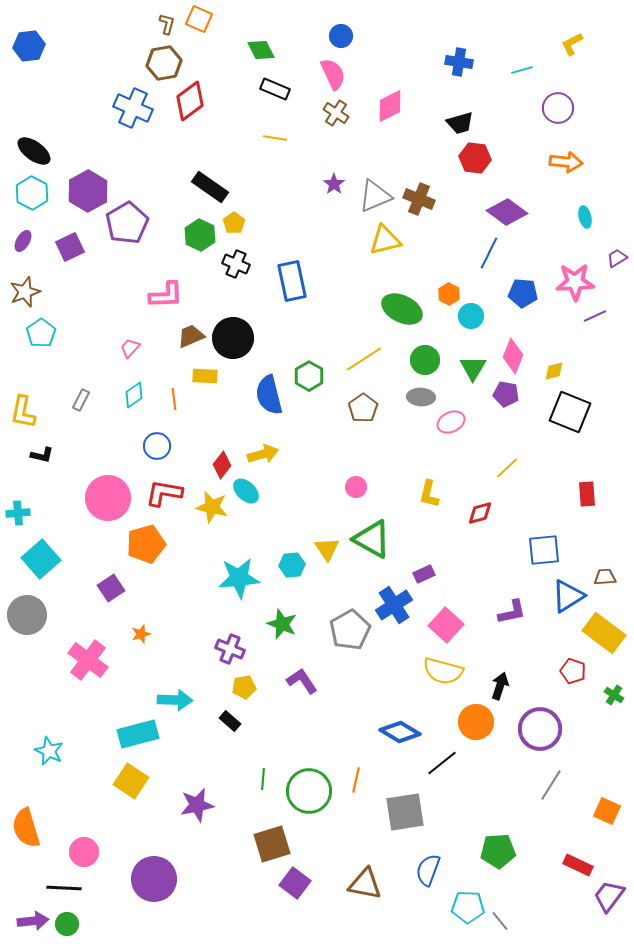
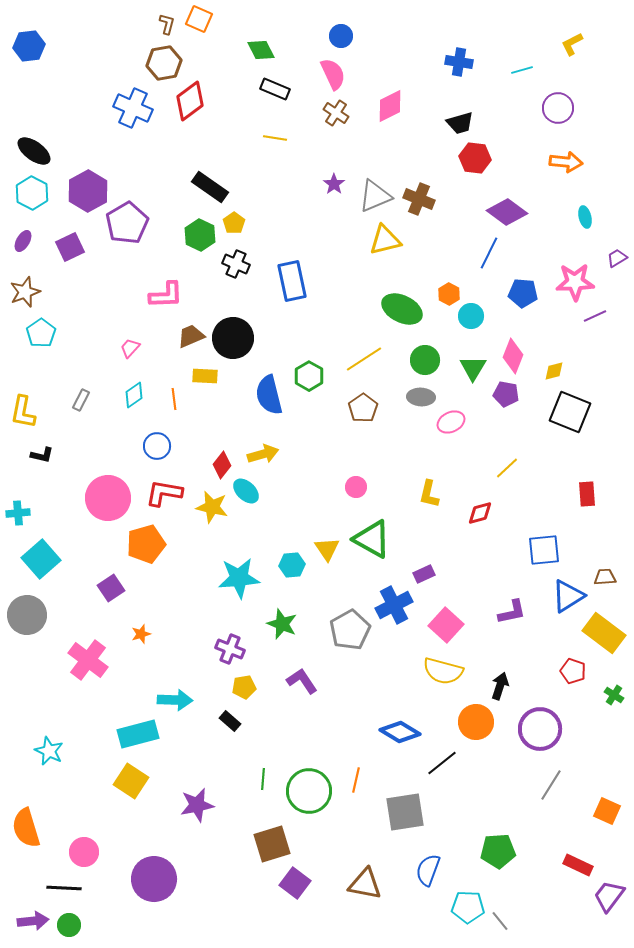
blue cross at (394, 605): rotated 6 degrees clockwise
green circle at (67, 924): moved 2 px right, 1 px down
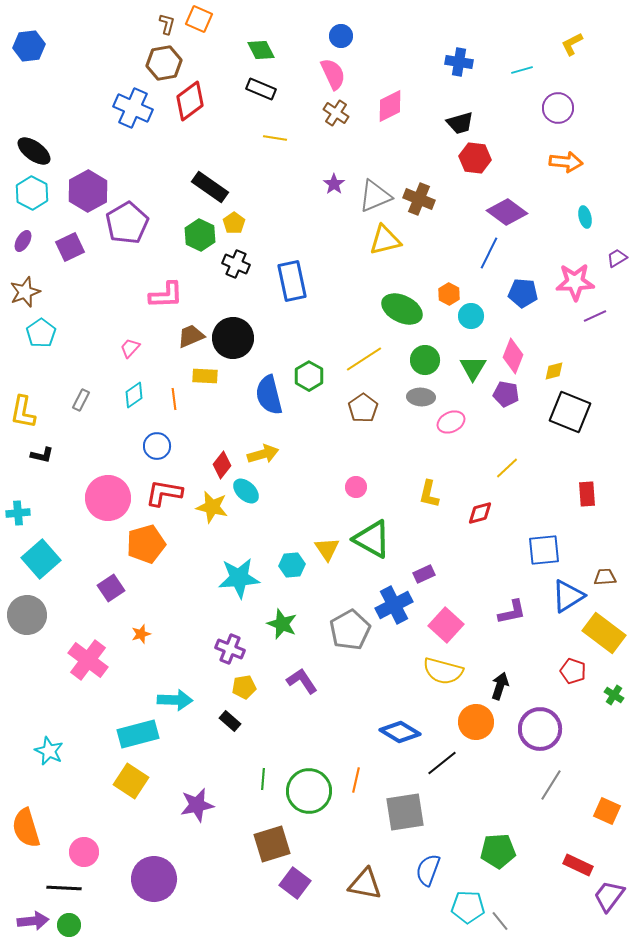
black rectangle at (275, 89): moved 14 px left
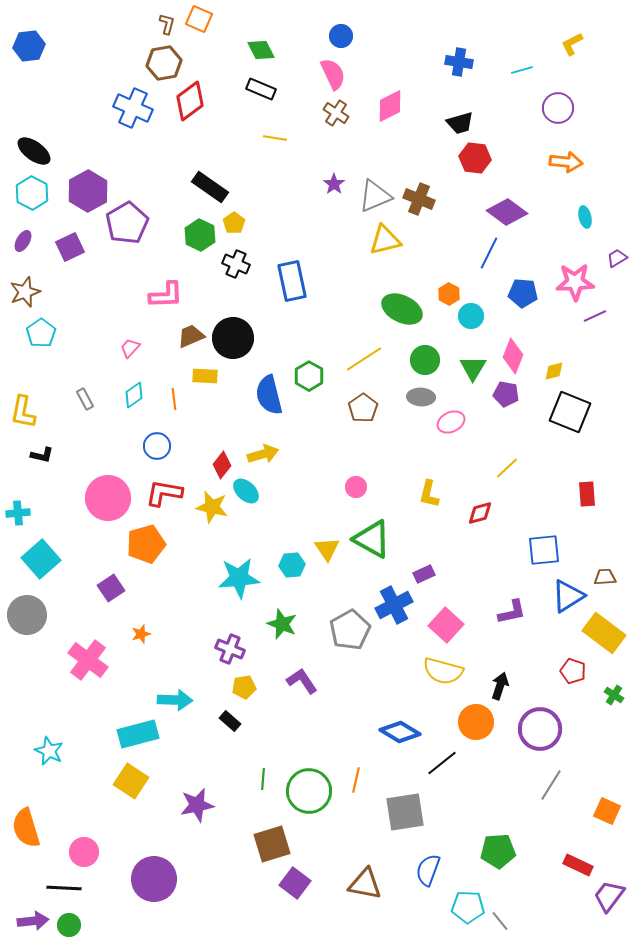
gray rectangle at (81, 400): moved 4 px right, 1 px up; rotated 55 degrees counterclockwise
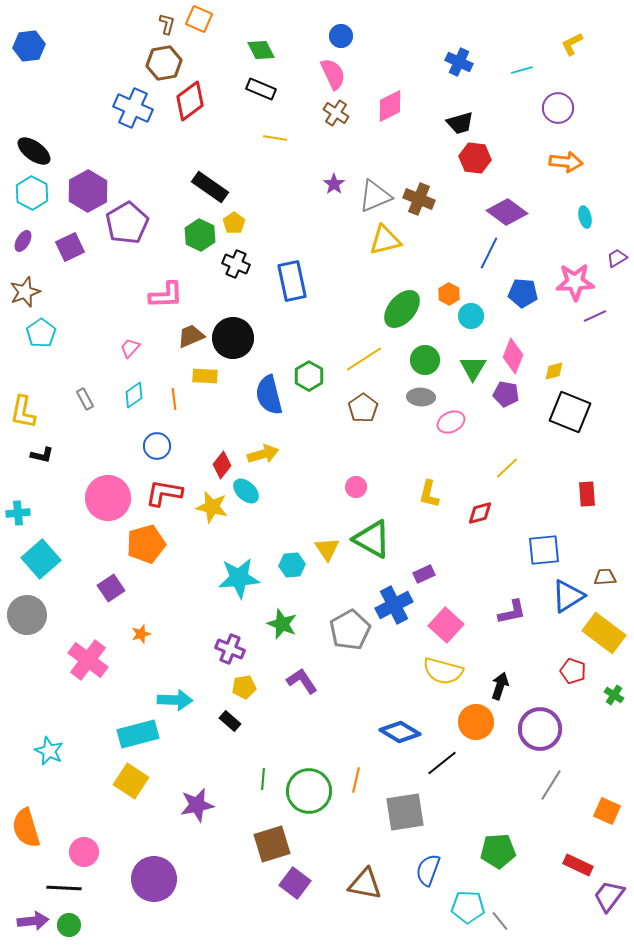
blue cross at (459, 62): rotated 16 degrees clockwise
green ellipse at (402, 309): rotated 75 degrees counterclockwise
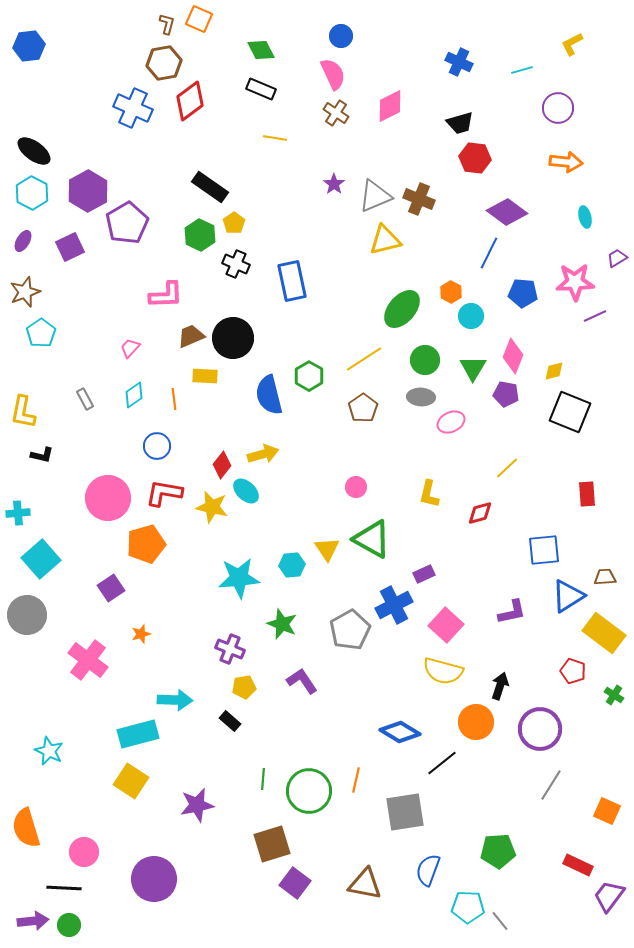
orange hexagon at (449, 294): moved 2 px right, 2 px up
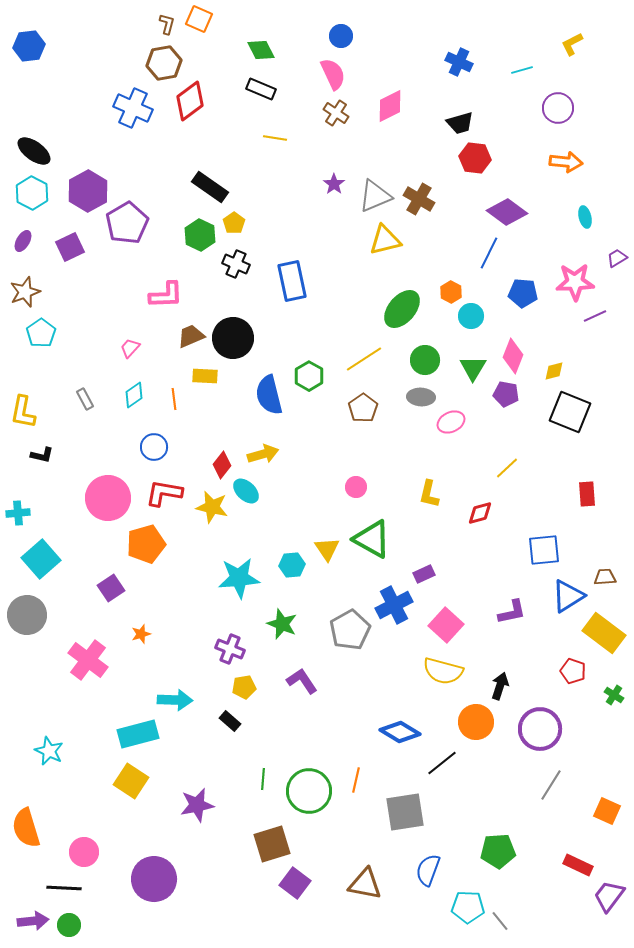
brown cross at (419, 199): rotated 8 degrees clockwise
blue circle at (157, 446): moved 3 px left, 1 px down
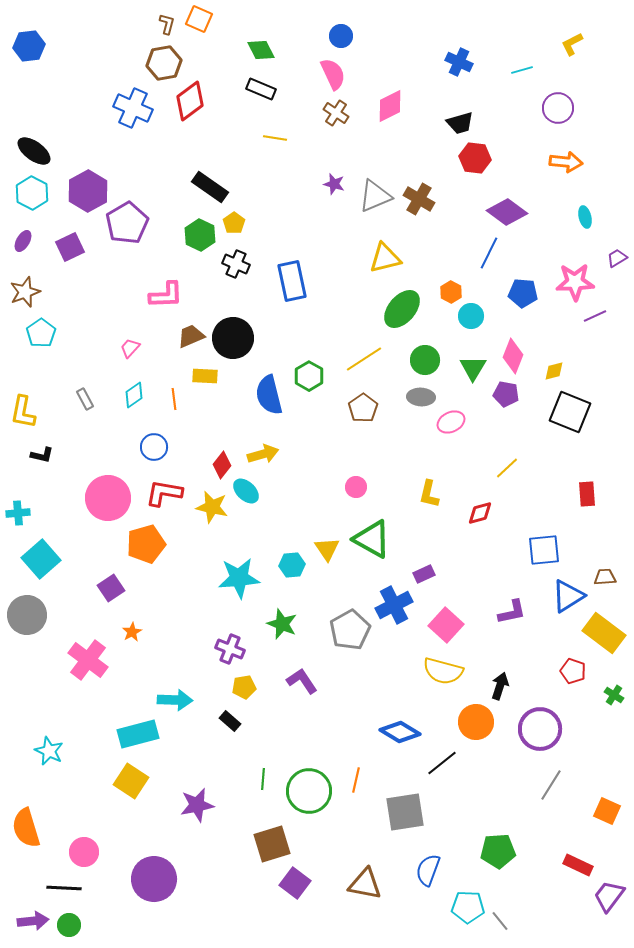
purple star at (334, 184): rotated 20 degrees counterclockwise
yellow triangle at (385, 240): moved 18 px down
orange star at (141, 634): moved 9 px left, 2 px up; rotated 12 degrees counterclockwise
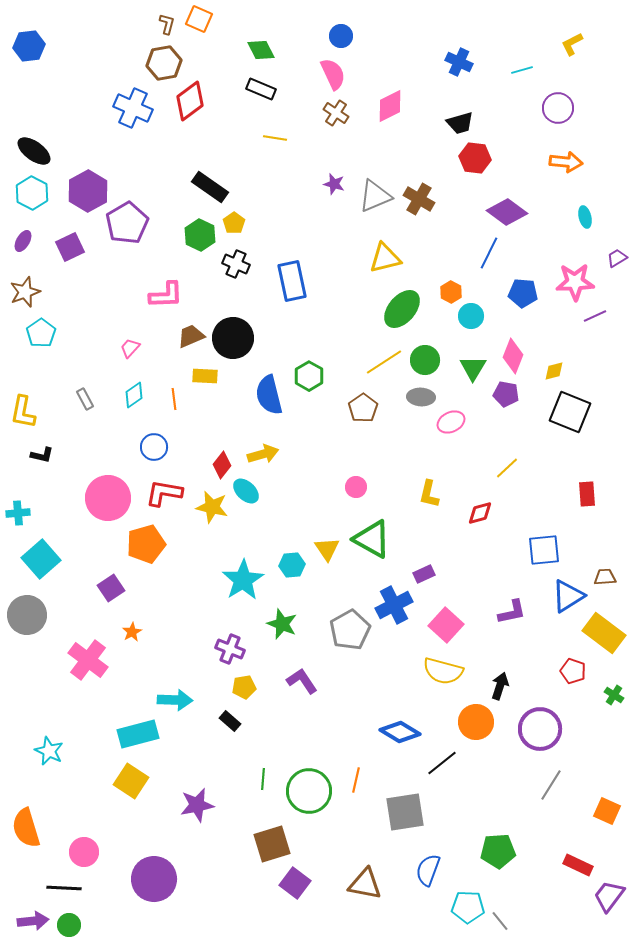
yellow line at (364, 359): moved 20 px right, 3 px down
cyan star at (239, 578): moved 4 px right, 2 px down; rotated 27 degrees counterclockwise
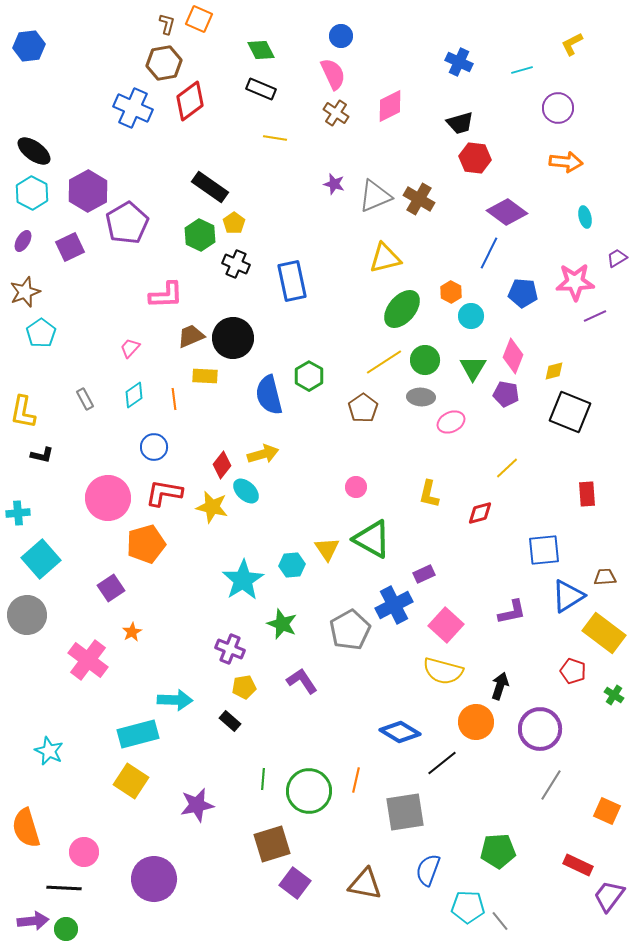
green circle at (69, 925): moved 3 px left, 4 px down
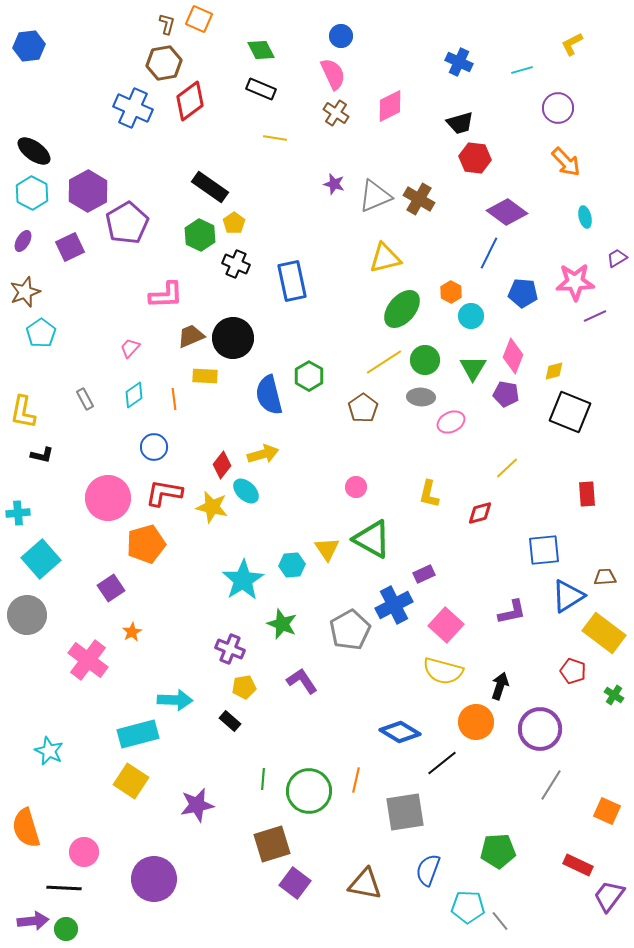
orange arrow at (566, 162): rotated 40 degrees clockwise
